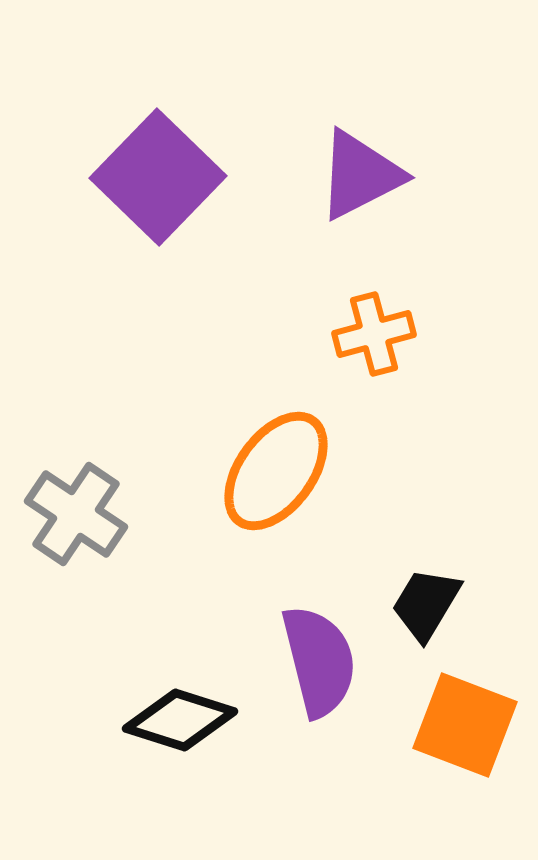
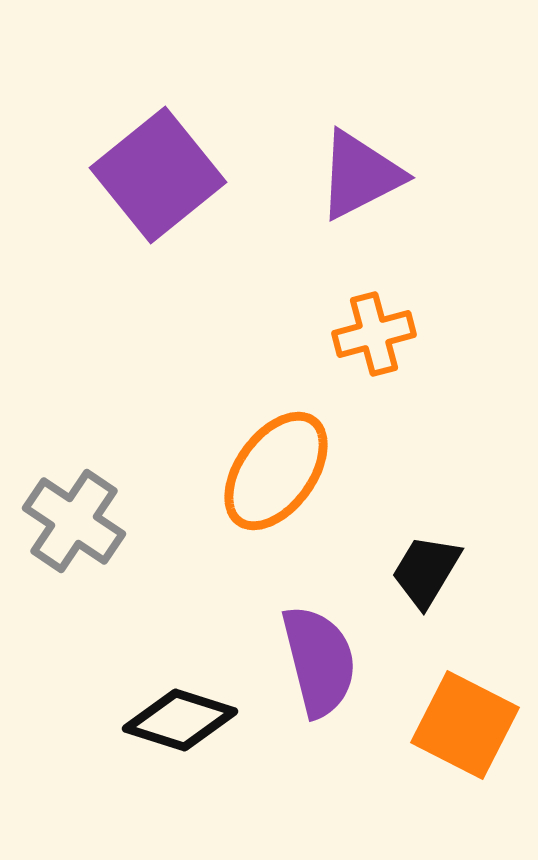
purple square: moved 2 px up; rotated 7 degrees clockwise
gray cross: moved 2 px left, 7 px down
black trapezoid: moved 33 px up
orange square: rotated 6 degrees clockwise
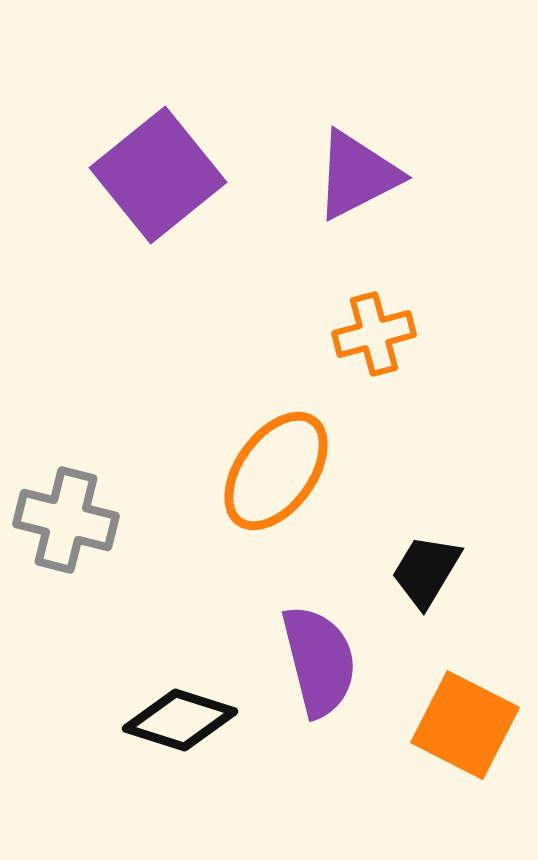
purple triangle: moved 3 px left
gray cross: moved 8 px left, 1 px up; rotated 20 degrees counterclockwise
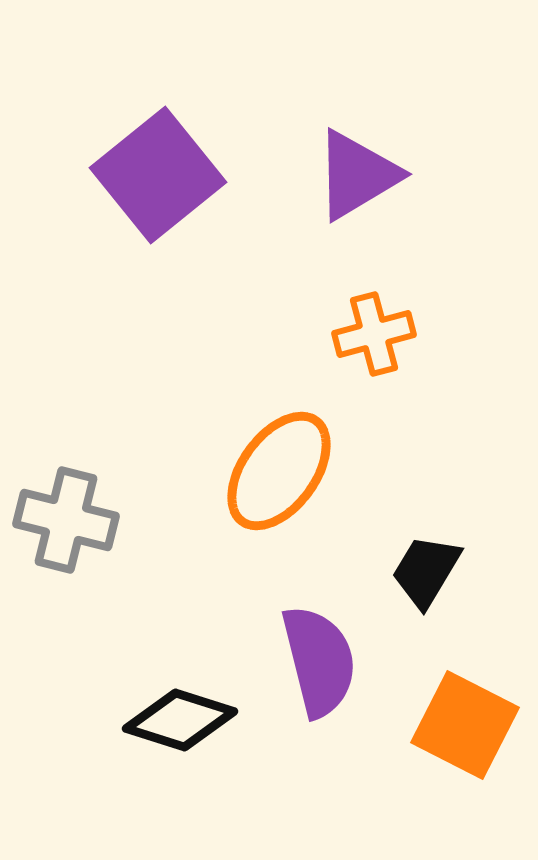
purple triangle: rotated 4 degrees counterclockwise
orange ellipse: moved 3 px right
